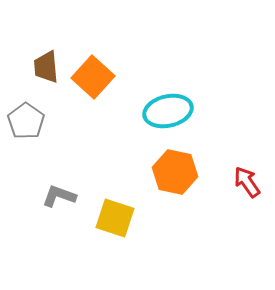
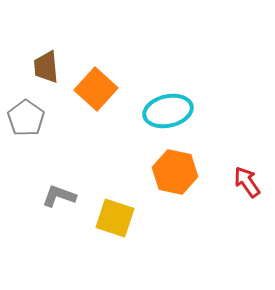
orange square: moved 3 px right, 12 px down
gray pentagon: moved 3 px up
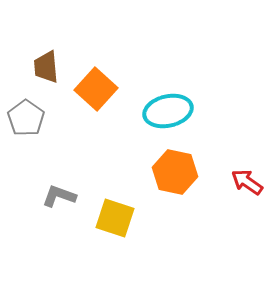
red arrow: rotated 20 degrees counterclockwise
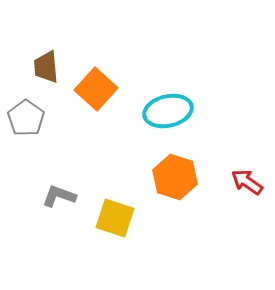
orange hexagon: moved 5 px down; rotated 6 degrees clockwise
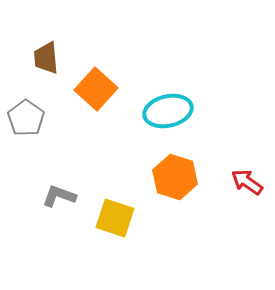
brown trapezoid: moved 9 px up
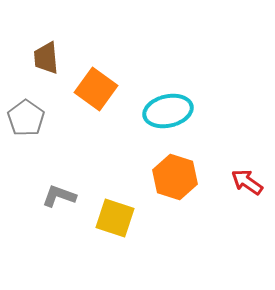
orange square: rotated 6 degrees counterclockwise
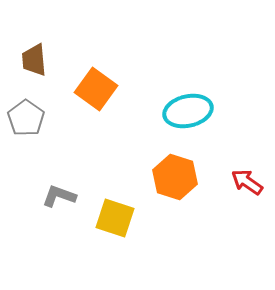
brown trapezoid: moved 12 px left, 2 px down
cyan ellipse: moved 20 px right
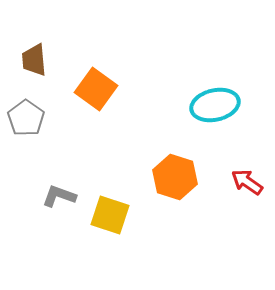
cyan ellipse: moved 27 px right, 6 px up
yellow square: moved 5 px left, 3 px up
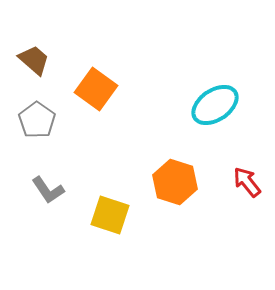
brown trapezoid: rotated 136 degrees clockwise
cyan ellipse: rotated 21 degrees counterclockwise
gray pentagon: moved 11 px right, 2 px down
orange hexagon: moved 5 px down
red arrow: rotated 16 degrees clockwise
gray L-shape: moved 11 px left, 6 px up; rotated 144 degrees counterclockwise
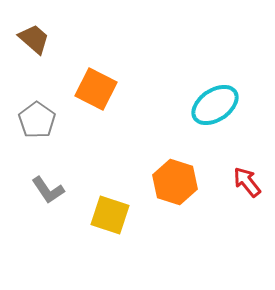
brown trapezoid: moved 21 px up
orange square: rotated 9 degrees counterclockwise
